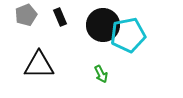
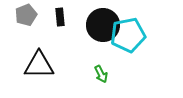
black rectangle: rotated 18 degrees clockwise
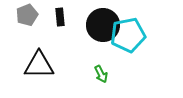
gray pentagon: moved 1 px right
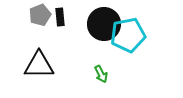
gray pentagon: moved 13 px right
black circle: moved 1 px right, 1 px up
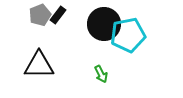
black rectangle: moved 2 px left, 2 px up; rotated 42 degrees clockwise
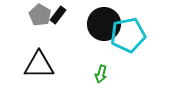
gray pentagon: rotated 20 degrees counterclockwise
green arrow: rotated 42 degrees clockwise
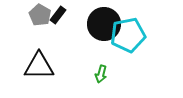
black triangle: moved 1 px down
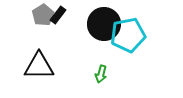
gray pentagon: moved 3 px right; rotated 10 degrees clockwise
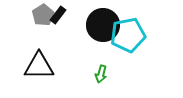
black circle: moved 1 px left, 1 px down
